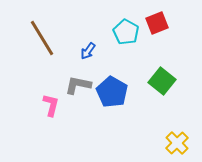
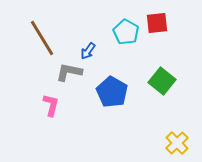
red square: rotated 15 degrees clockwise
gray L-shape: moved 9 px left, 13 px up
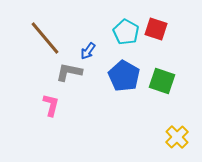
red square: moved 1 px left, 6 px down; rotated 25 degrees clockwise
brown line: moved 3 px right; rotated 9 degrees counterclockwise
green square: rotated 20 degrees counterclockwise
blue pentagon: moved 12 px right, 16 px up
yellow cross: moved 6 px up
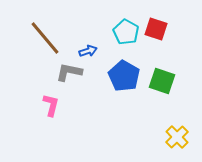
blue arrow: rotated 144 degrees counterclockwise
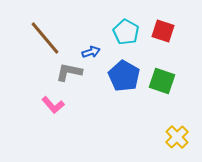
red square: moved 7 px right, 2 px down
blue arrow: moved 3 px right, 1 px down
pink L-shape: moved 2 px right; rotated 125 degrees clockwise
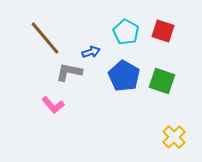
yellow cross: moved 3 px left
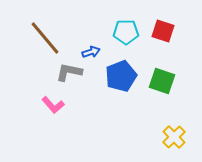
cyan pentagon: rotated 30 degrees counterclockwise
blue pentagon: moved 3 px left; rotated 20 degrees clockwise
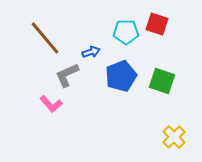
red square: moved 6 px left, 7 px up
gray L-shape: moved 2 px left, 3 px down; rotated 36 degrees counterclockwise
pink L-shape: moved 2 px left, 1 px up
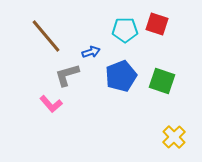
cyan pentagon: moved 1 px left, 2 px up
brown line: moved 1 px right, 2 px up
gray L-shape: rotated 8 degrees clockwise
